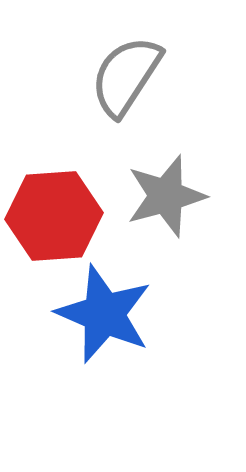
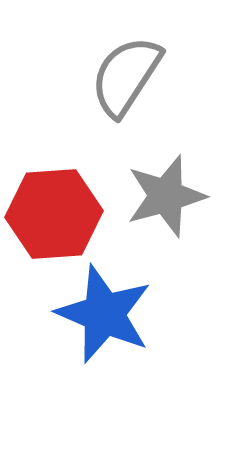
red hexagon: moved 2 px up
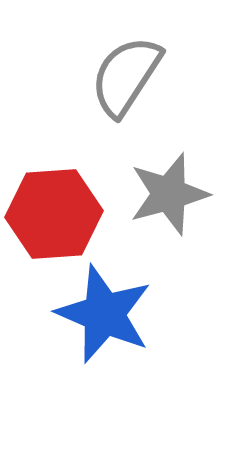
gray star: moved 3 px right, 2 px up
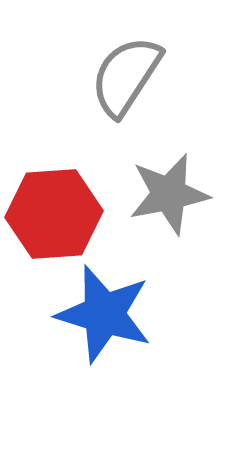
gray star: rotated 4 degrees clockwise
blue star: rotated 6 degrees counterclockwise
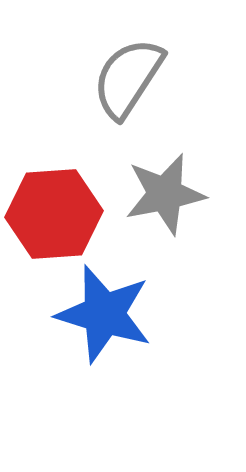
gray semicircle: moved 2 px right, 2 px down
gray star: moved 4 px left
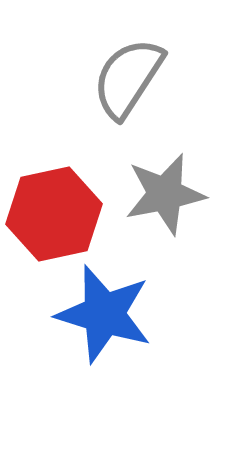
red hexagon: rotated 8 degrees counterclockwise
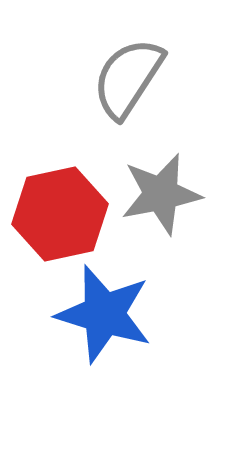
gray star: moved 4 px left
red hexagon: moved 6 px right
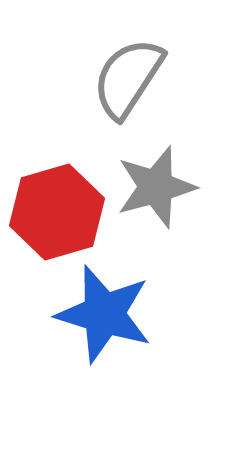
gray star: moved 5 px left, 7 px up; rotated 4 degrees counterclockwise
red hexagon: moved 3 px left, 2 px up; rotated 4 degrees counterclockwise
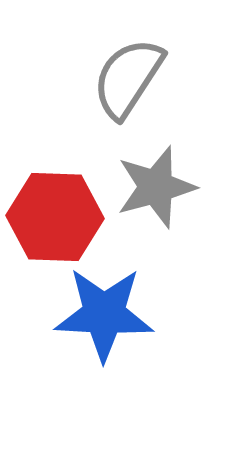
red hexagon: moved 2 px left, 5 px down; rotated 18 degrees clockwise
blue star: rotated 14 degrees counterclockwise
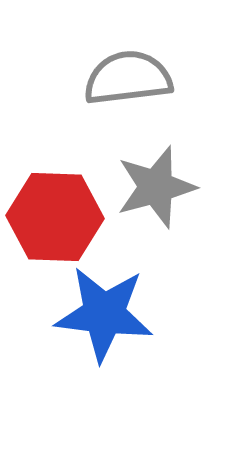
gray semicircle: rotated 50 degrees clockwise
blue star: rotated 4 degrees clockwise
